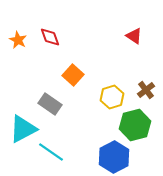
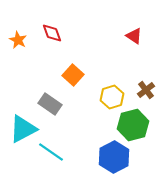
red diamond: moved 2 px right, 4 px up
green hexagon: moved 2 px left
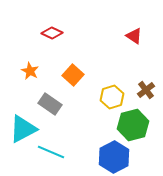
red diamond: rotated 45 degrees counterclockwise
orange star: moved 12 px right, 31 px down
cyan line: rotated 12 degrees counterclockwise
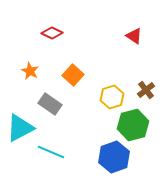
cyan triangle: moved 3 px left, 1 px up
blue hexagon: rotated 8 degrees clockwise
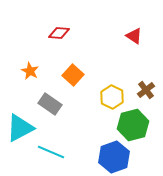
red diamond: moved 7 px right; rotated 20 degrees counterclockwise
yellow hexagon: rotated 15 degrees counterclockwise
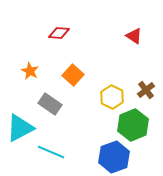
green hexagon: rotated 8 degrees counterclockwise
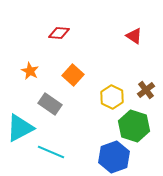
green hexagon: moved 1 px right, 1 px down; rotated 20 degrees counterclockwise
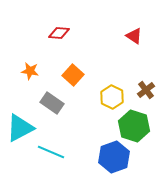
orange star: rotated 18 degrees counterclockwise
gray rectangle: moved 2 px right, 1 px up
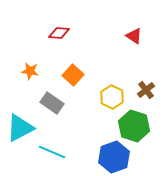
cyan line: moved 1 px right
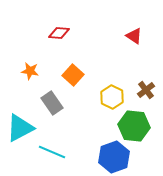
gray rectangle: rotated 20 degrees clockwise
green hexagon: rotated 12 degrees counterclockwise
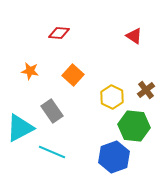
gray rectangle: moved 8 px down
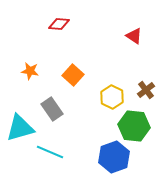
red diamond: moved 9 px up
gray rectangle: moved 2 px up
cyan triangle: rotated 12 degrees clockwise
cyan line: moved 2 px left
